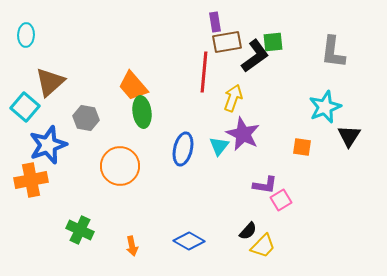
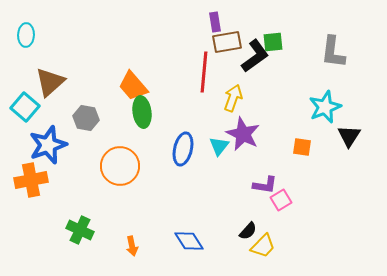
blue diamond: rotated 28 degrees clockwise
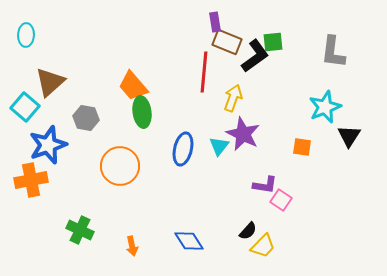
brown rectangle: rotated 32 degrees clockwise
pink square: rotated 25 degrees counterclockwise
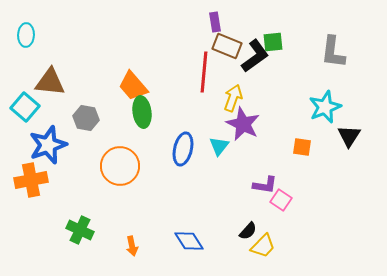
brown rectangle: moved 4 px down
brown triangle: rotated 48 degrees clockwise
purple star: moved 10 px up
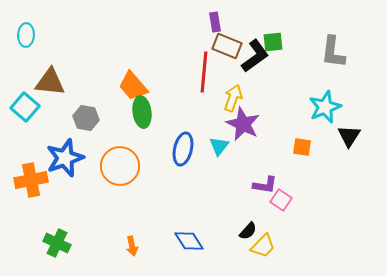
blue star: moved 17 px right, 13 px down
green cross: moved 23 px left, 13 px down
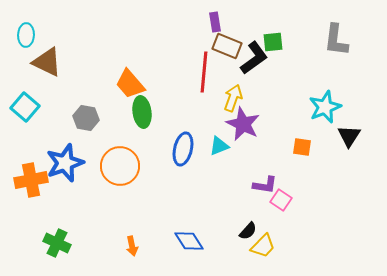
gray L-shape: moved 3 px right, 12 px up
black L-shape: moved 1 px left, 2 px down
brown triangle: moved 3 px left, 20 px up; rotated 20 degrees clockwise
orange trapezoid: moved 3 px left, 2 px up
cyan triangle: rotated 30 degrees clockwise
blue star: moved 5 px down
